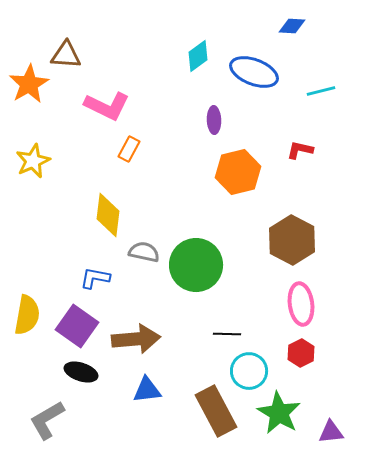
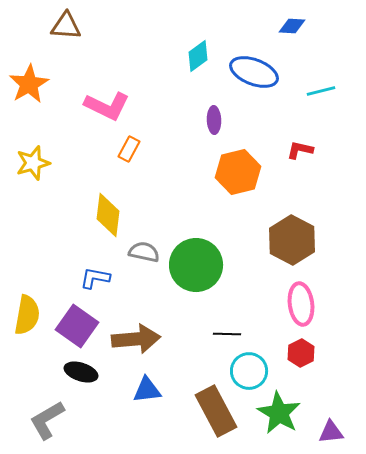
brown triangle: moved 29 px up
yellow star: moved 2 px down; rotated 8 degrees clockwise
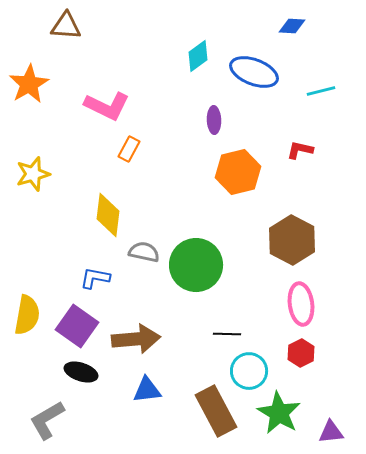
yellow star: moved 11 px down
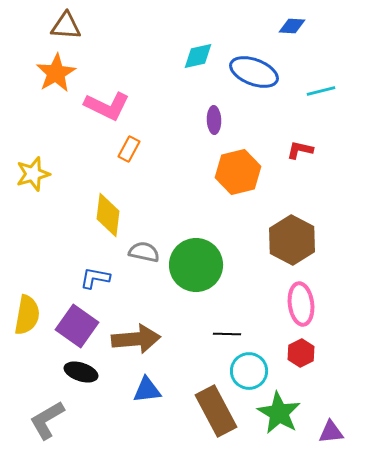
cyan diamond: rotated 24 degrees clockwise
orange star: moved 27 px right, 11 px up
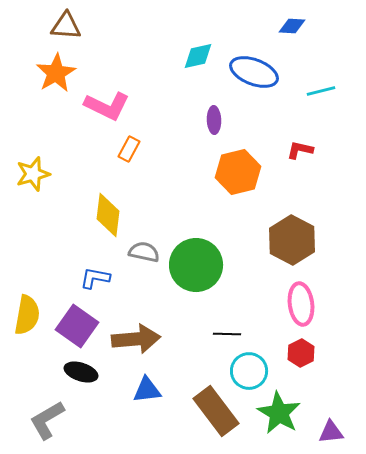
brown rectangle: rotated 9 degrees counterclockwise
